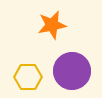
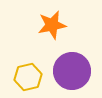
yellow hexagon: rotated 12 degrees counterclockwise
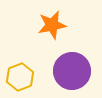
yellow hexagon: moved 8 px left; rotated 8 degrees counterclockwise
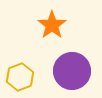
orange star: rotated 24 degrees counterclockwise
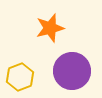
orange star: moved 2 px left, 3 px down; rotated 20 degrees clockwise
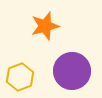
orange star: moved 5 px left, 2 px up
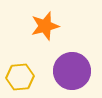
yellow hexagon: rotated 16 degrees clockwise
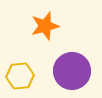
yellow hexagon: moved 1 px up
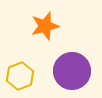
yellow hexagon: rotated 16 degrees counterclockwise
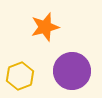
orange star: moved 1 px down
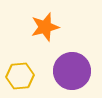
yellow hexagon: rotated 16 degrees clockwise
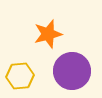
orange star: moved 3 px right, 7 px down
